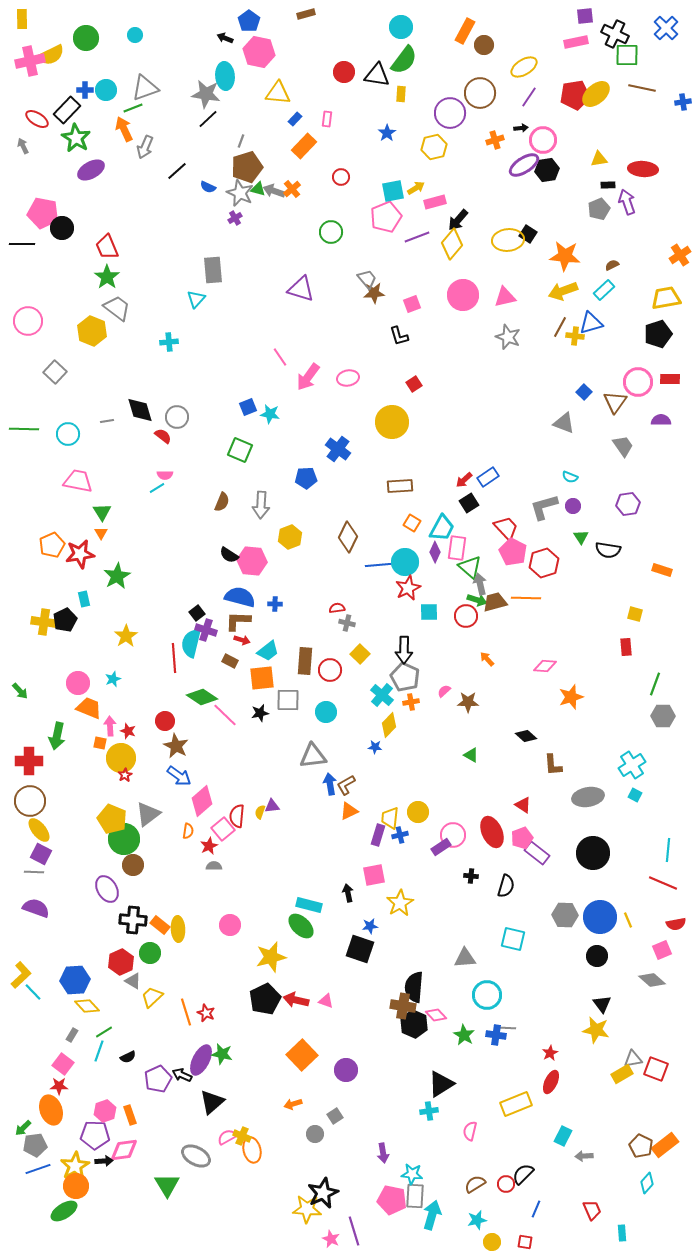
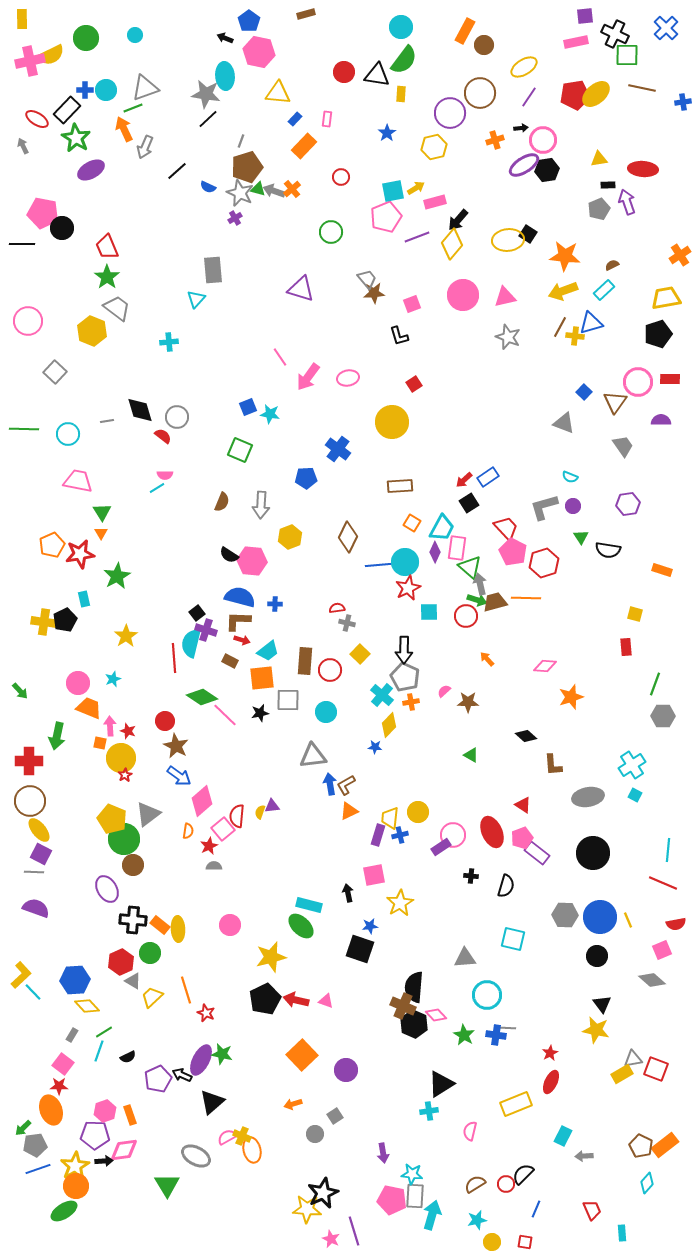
brown cross at (403, 1006): rotated 15 degrees clockwise
orange line at (186, 1012): moved 22 px up
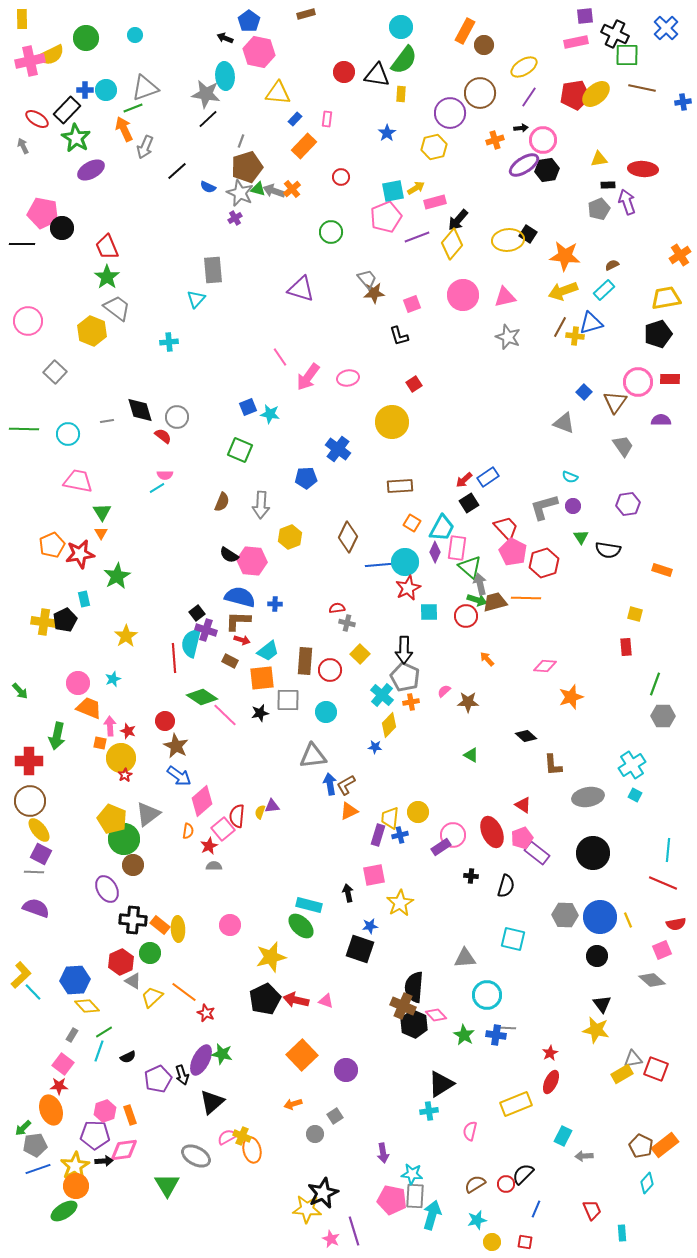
orange line at (186, 990): moved 2 px left, 2 px down; rotated 36 degrees counterclockwise
black arrow at (182, 1075): rotated 132 degrees counterclockwise
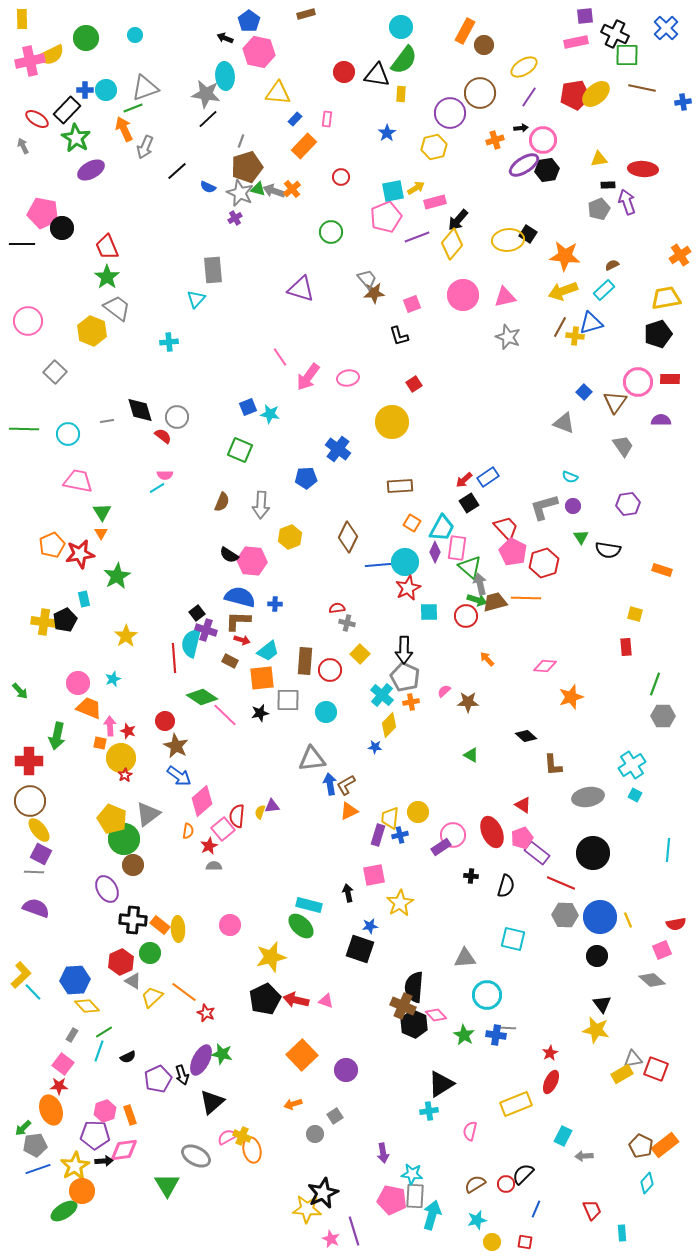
gray triangle at (313, 756): moved 1 px left, 3 px down
red line at (663, 883): moved 102 px left
orange circle at (76, 1186): moved 6 px right, 5 px down
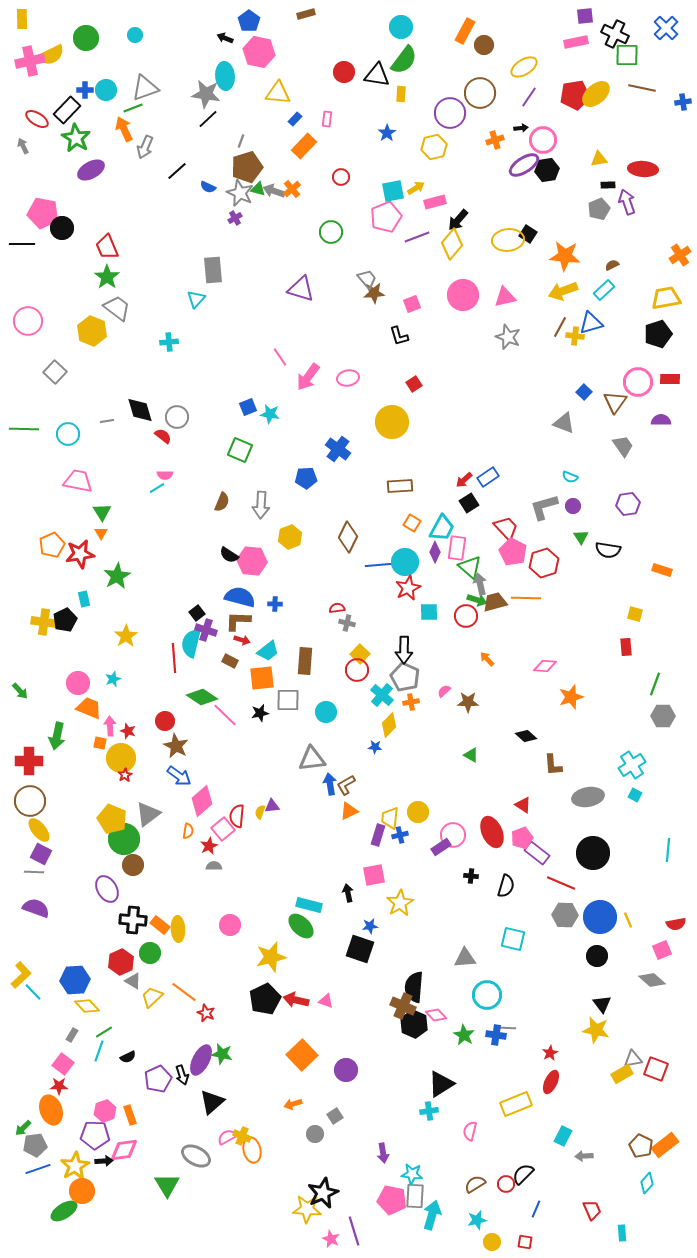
red circle at (330, 670): moved 27 px right
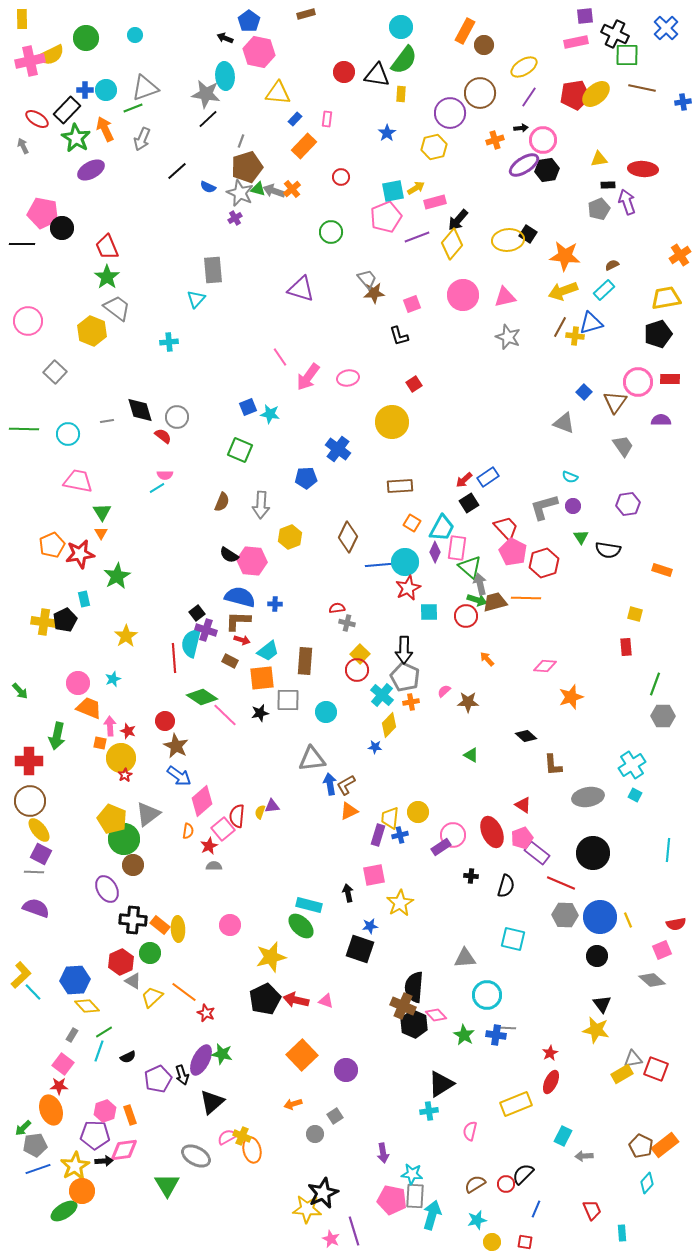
orange arrow at (124, 129): moved 19 px left
gray arrow at (145, 147): moved 3 px left, 8 px up
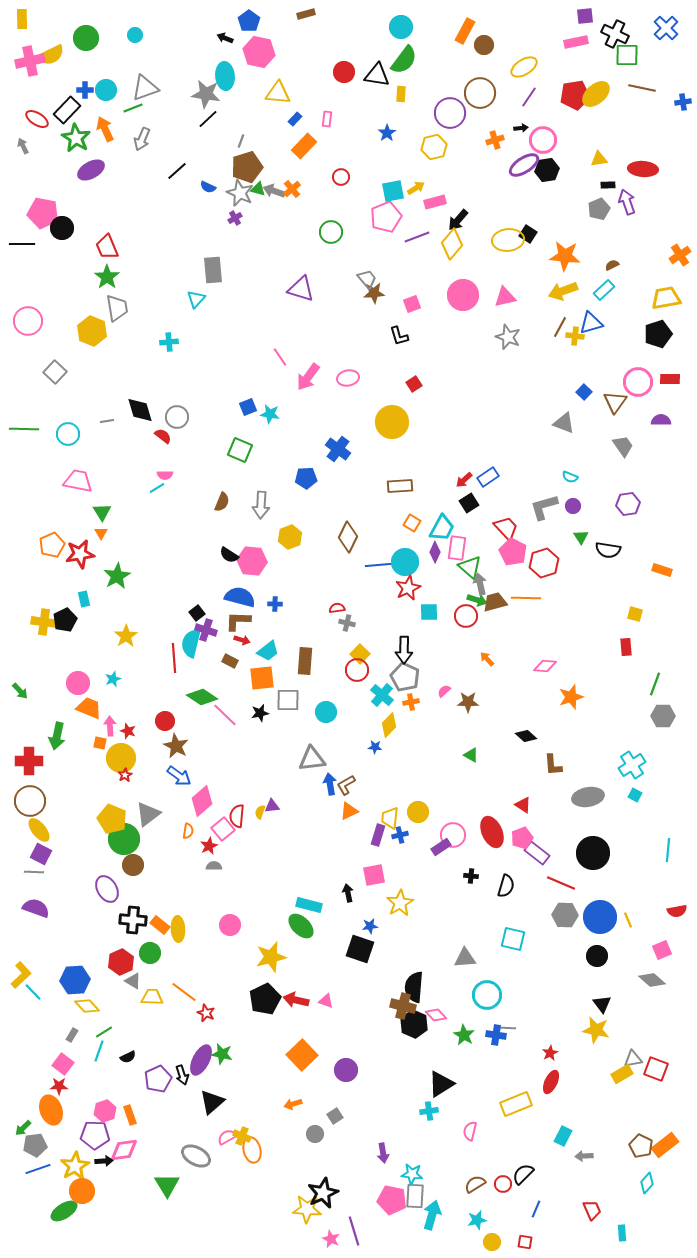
gray trapezoid at (117, 308): rotated 44 degrees clockwise
red semicircle at (676, 924): moved 1 px right, 13 px up
yellow trapezoid at (152, 997): rotated 45 degrees clockwise
brown cross at (403, 1006): rotated 10 degrees counterclockwise
red circle at (506, 1184): moved 3 px left
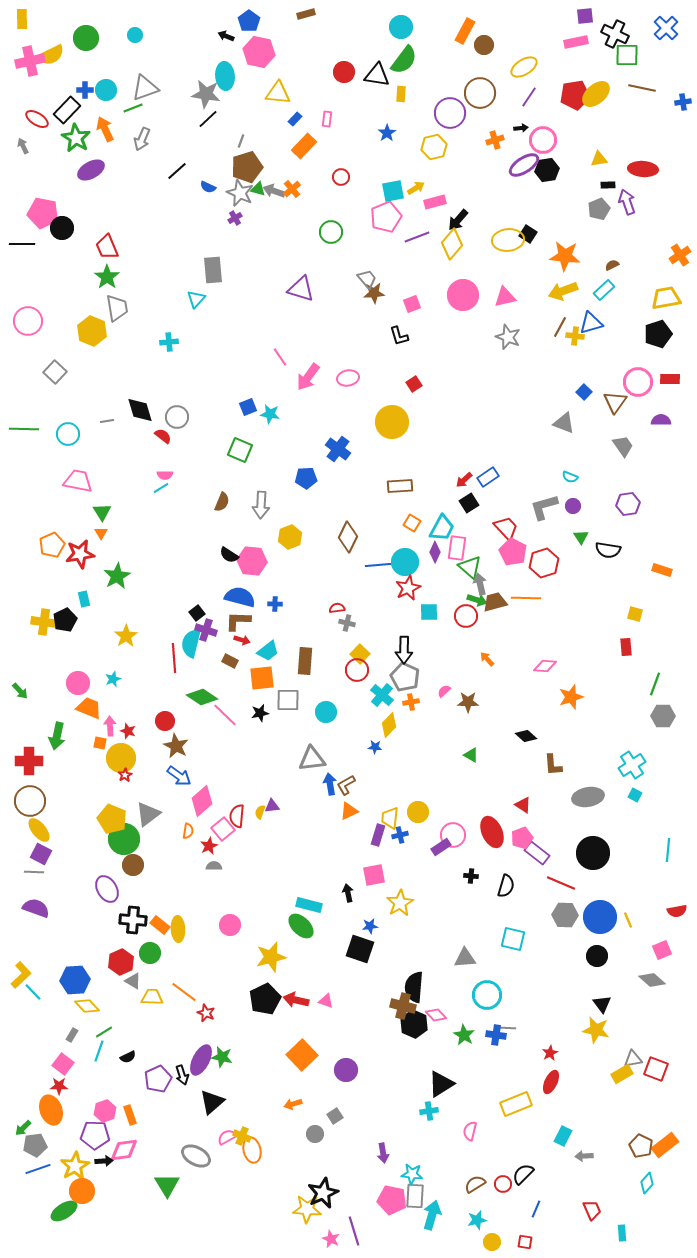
black arrow at (225, 38): moved 1 px right, 2 px up
cyan line at (157, 488): moved 4 px right
green star at (222, 1054): moved 3 px down
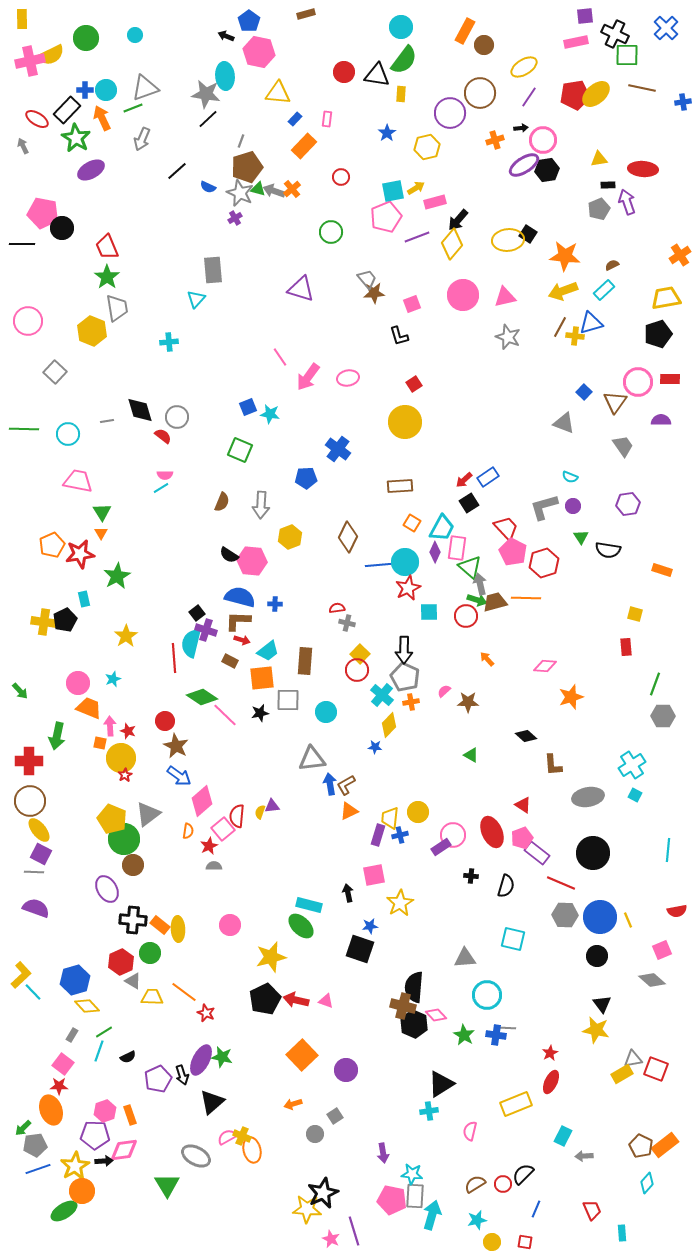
orange arrow at (105, 129): moved 3 px left, 11 px up
yellow hexagon at (434, 147): moved 7 px left
yellow circle at (392, 422): moved 13 px right
blue hexagon at (75, 980): rotated 12 degrees counterclockwise
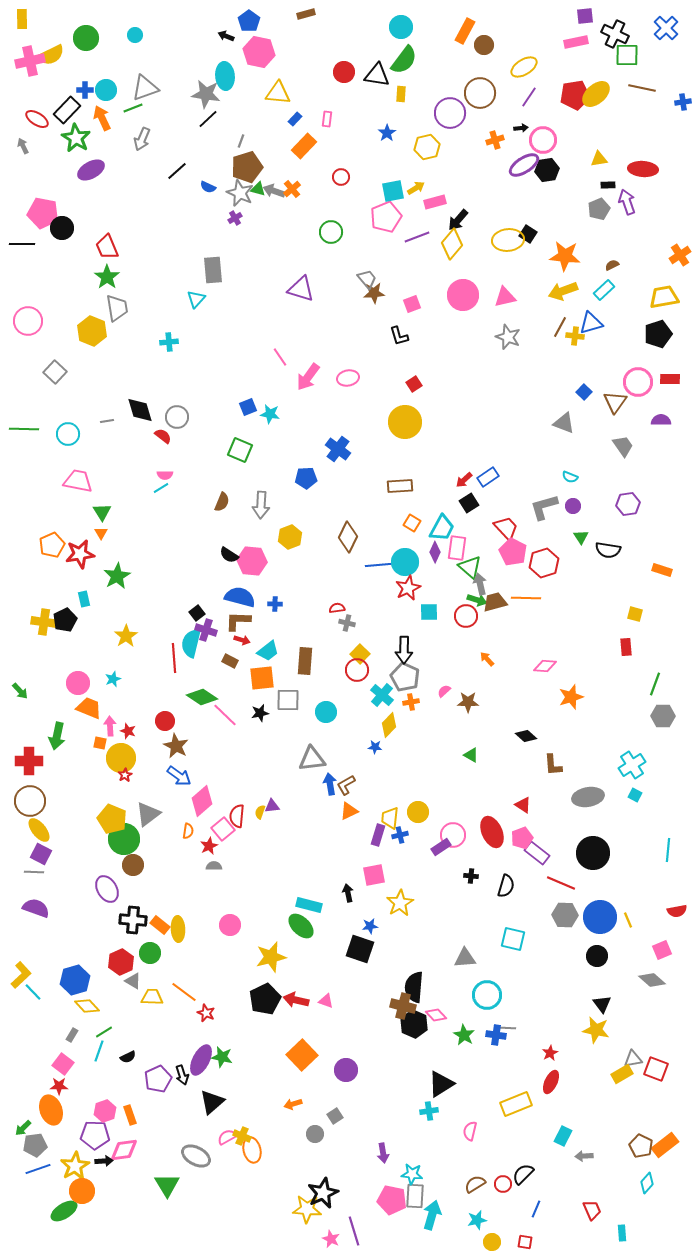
yellow trapezoid at (666, 298): moved 2 px left, 1 px up
